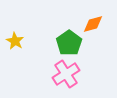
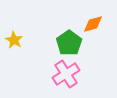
yellow star: moved 1 px left, 1 px up
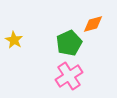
green pentagon: rotated 10 degrees clockwise
pink cross: moved 3 px right, 2 px down
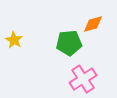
green pentagon: rotated 20 degrees clockwise
pink cross: moved 14 px right, 3 px down
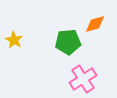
orange diamond: moved 2 px right
green pentagon: moved 1 px left, 1 px up
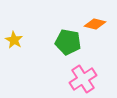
orange diamond: rotated 30 degrees clockwise
green pentagon: rotated 15 degrees clockwise
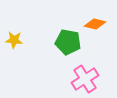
yellow star: rotated 24 degrees counterclockwise
pink cross: moved 2 px right
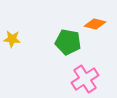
yellow star: moved 2 px left, 1 px up
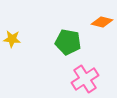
orange diamond: moved 7 px right, 2 px up
